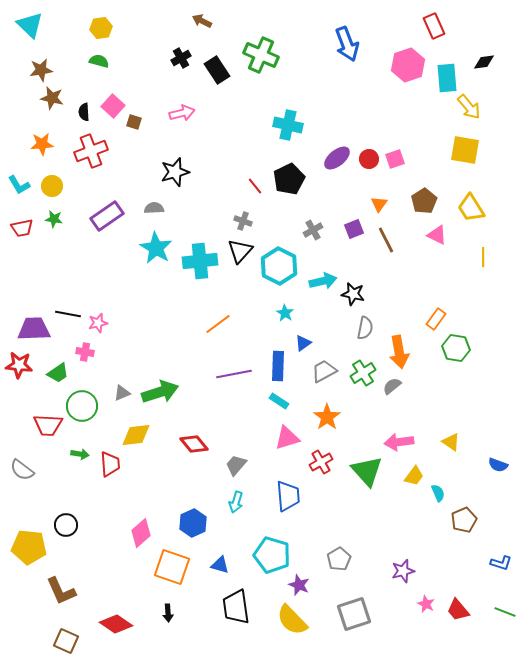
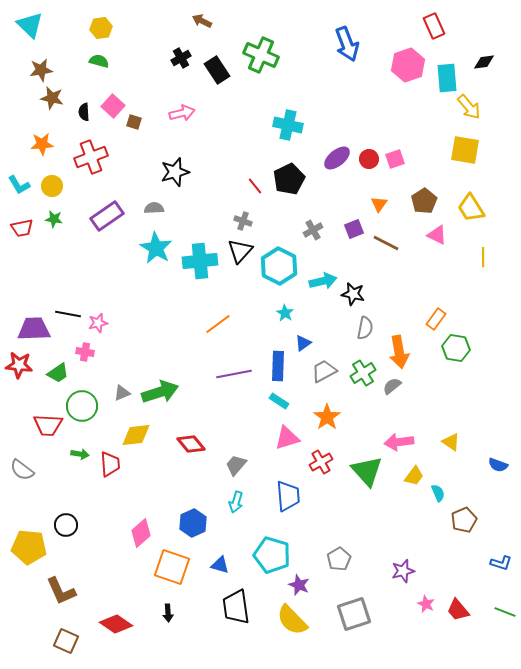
red cross at (91, 151): moved 6 px down
brown line at (386, 240): moved 3 px down; rotated 36 degrees counterclockwise
red diamond at (194, 444): moved 3 px left
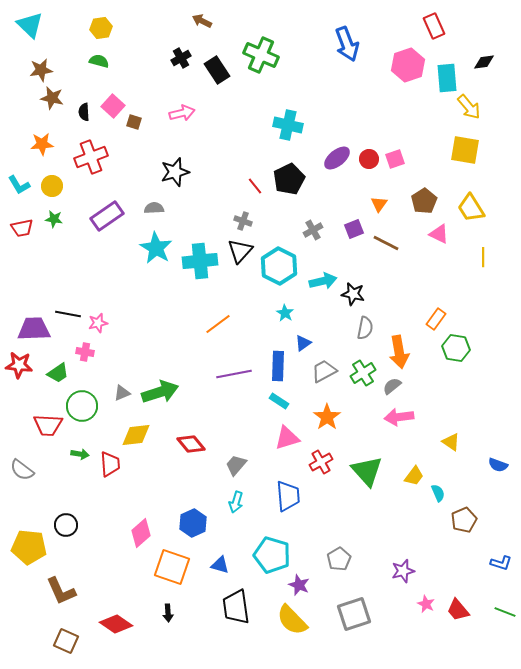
pink triangle at (437, 235): moved 2 px right, 1 px up
pink arrow at (399, 442): moved 25 px up
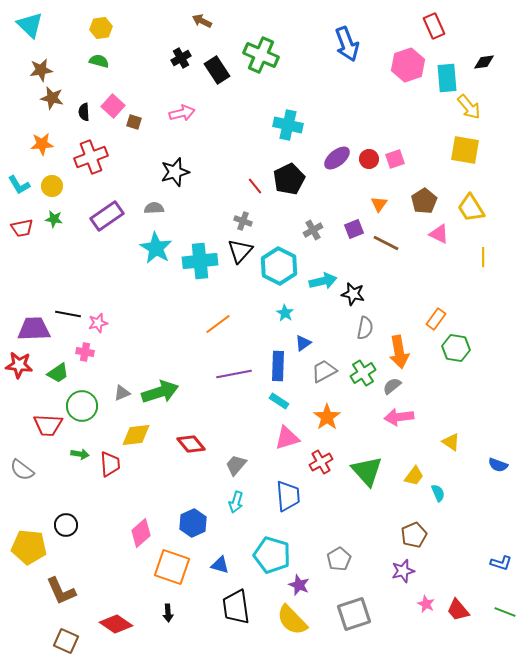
brown pentagon at (464, 520): moved 50 px left, 15 px down
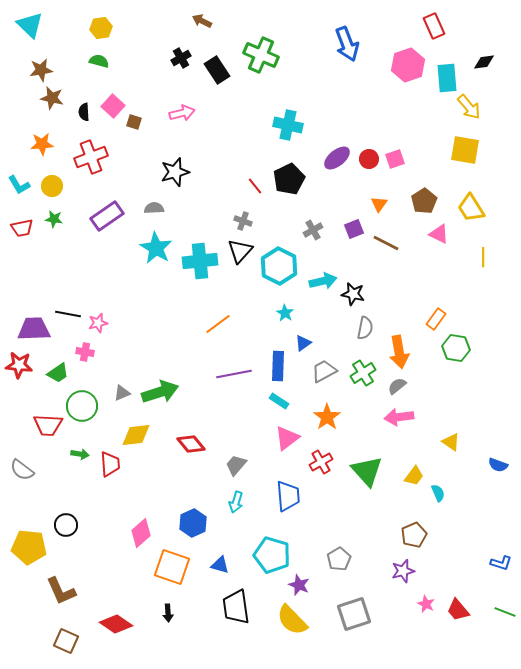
gray semicircle at (392, 386): moved 5 px right
pink triangle at (287, 438): rotated 20 degrees counterclockwise
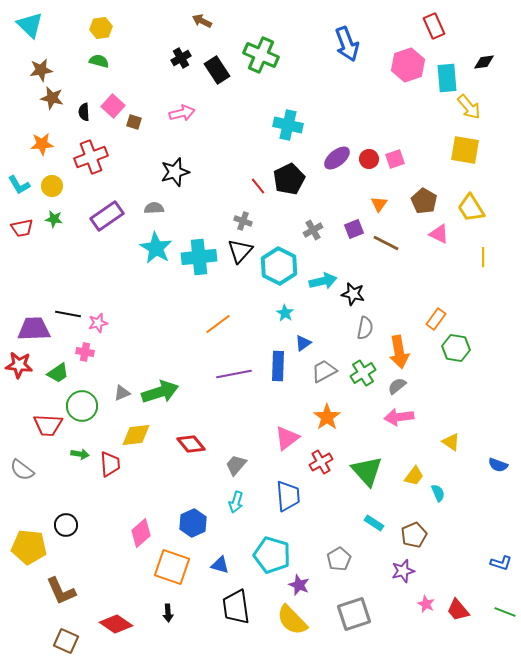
red line at (255, 186): moved 3 px right
brown pentagon at (424, 201): rotated 10 degrees counterclockwise
cyan cross at (200, 261): moved 1 px left, 4 px up
cyan rectangle at (279, 401): moved 95 px right, 122 px down
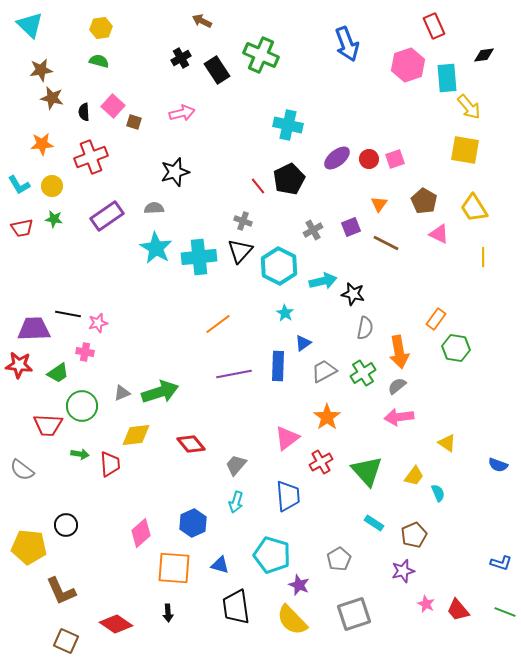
black diamond at (484, 62): moved 7 px up
yellow trapezoid at (471, 208): moved 3 px right
purple square at (354, 229): moved 3 px left, 2 px up
yellow triangle at (451, 442): moved 4 px left, 1 px down
orange square at (172, 567): moved 2 px right, 1 px down; rotated 15 degrees counterclockwise
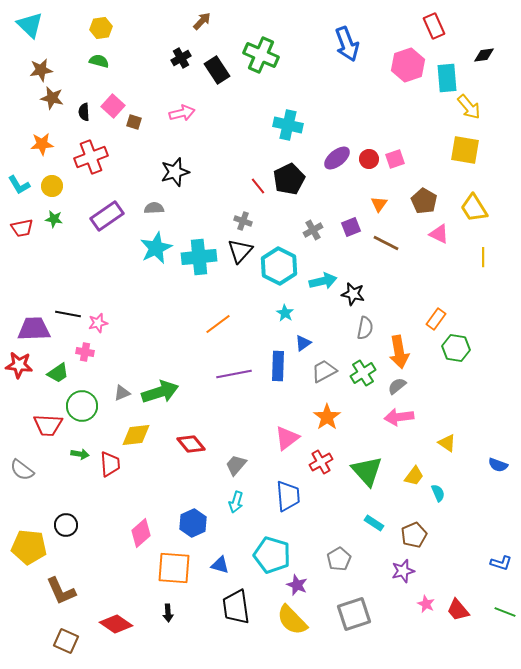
brown arrow at (202, 21): rotated 108 degrees clockwise
cyan star at (156, 248): rotated 16 degrees clockwise
purple star at (299, 585): moved 2 px left
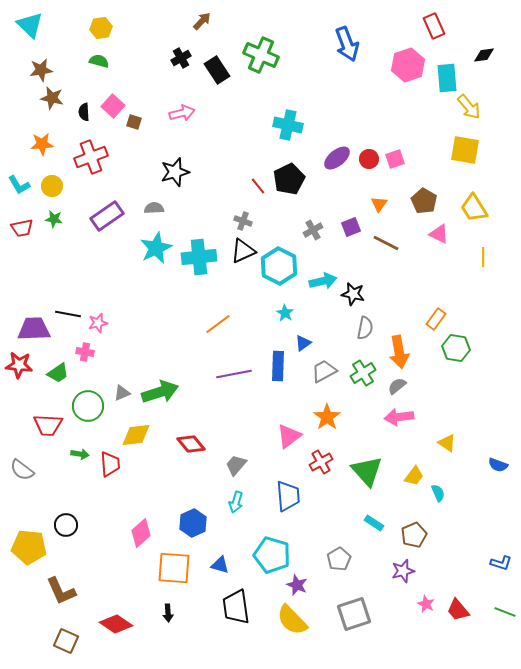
black triangle at (240, 251): moved 3 px right; rotated 24 degrees clockwise
green circle at (82, 406): moved 6 px right
pink triangle at (287, 438): moved 2 px right, 2 px up
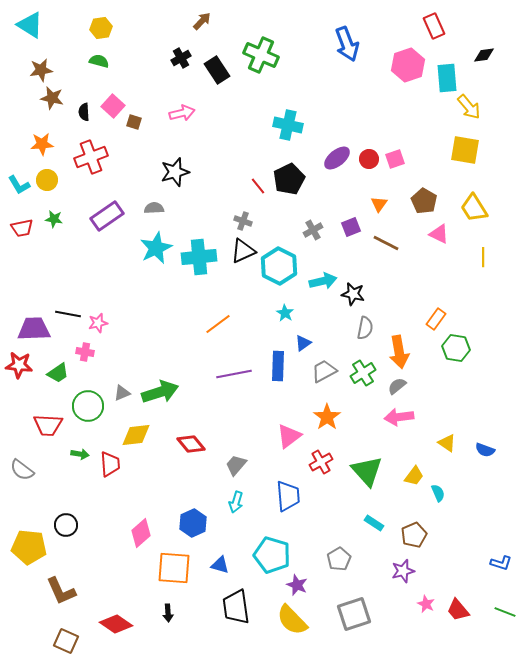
cyan triangle at (30, 25): rotated 12 degrees counterclockwise
yellow circle at (52, 186): moved 5 px left, 6 px up
blue semicircle at (498, 465): moved 13 px left, 15 px up
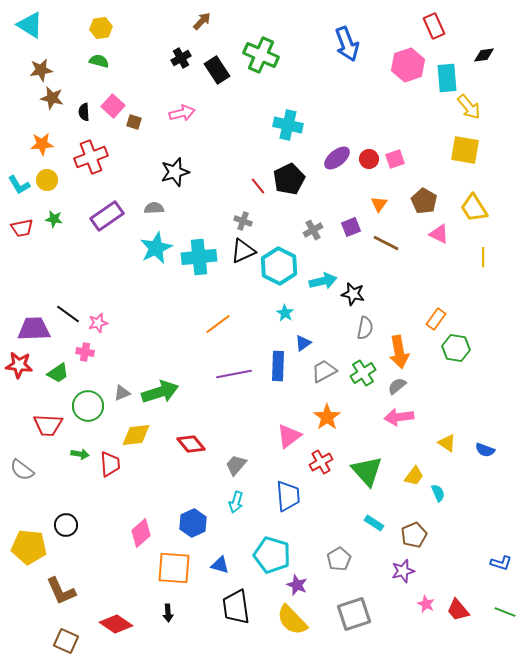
black line at (68, 314): rotated 25 degrees clockwise
